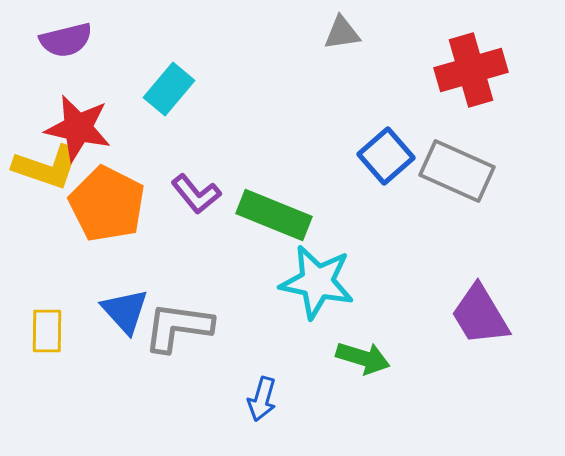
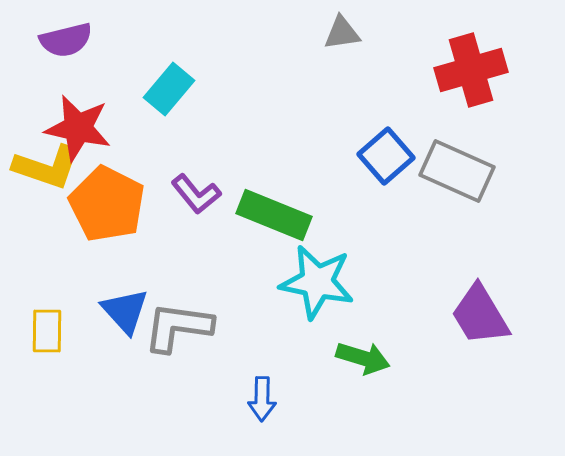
blue arrow: rotated 15 degrees counterclockwise
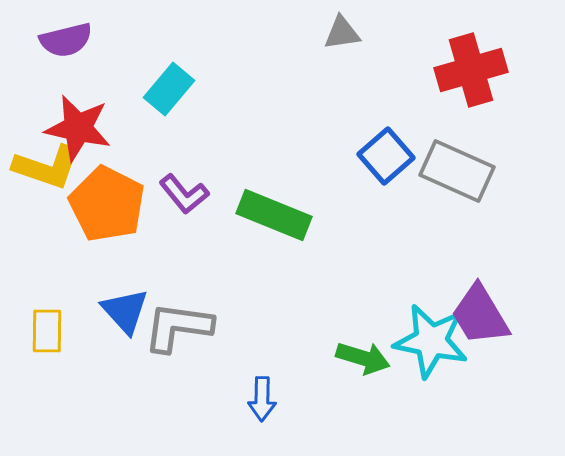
purple L-shape: moved 12 px left
cyan star: moved 114 px right, 59 px down
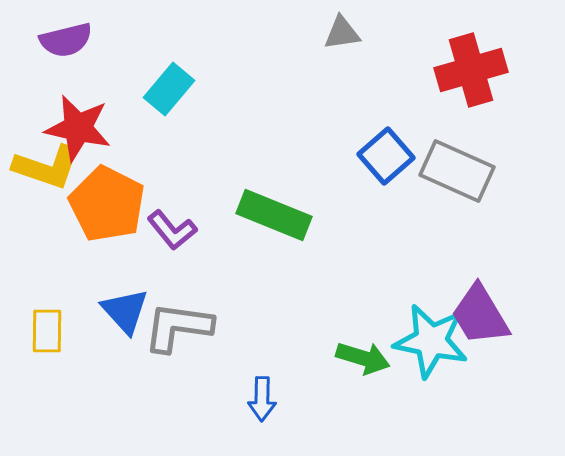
purple L-shape: moved 12 px left, 36 px down
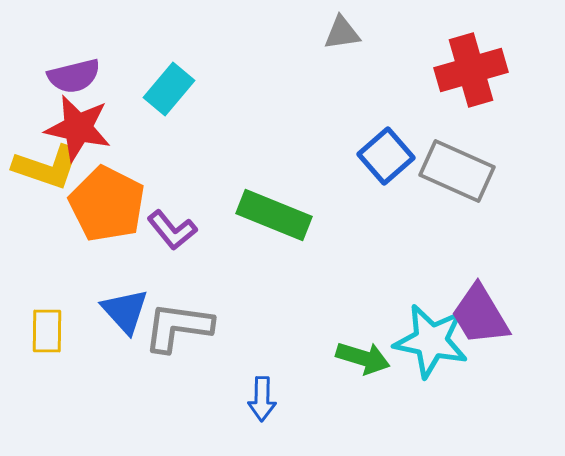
purple semicircle: moved 8 px right, 36 px down
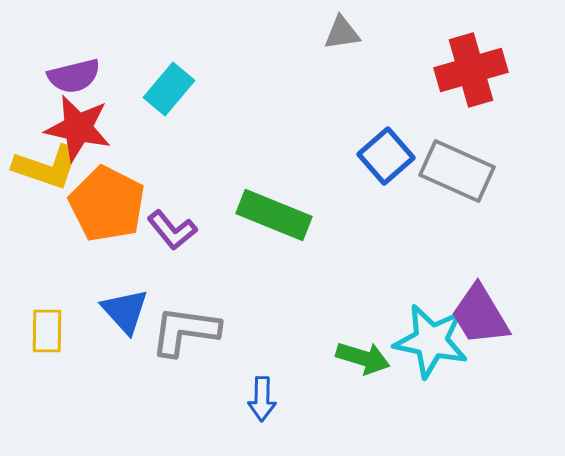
gray L-shape: moved 7 px right, 4 px down
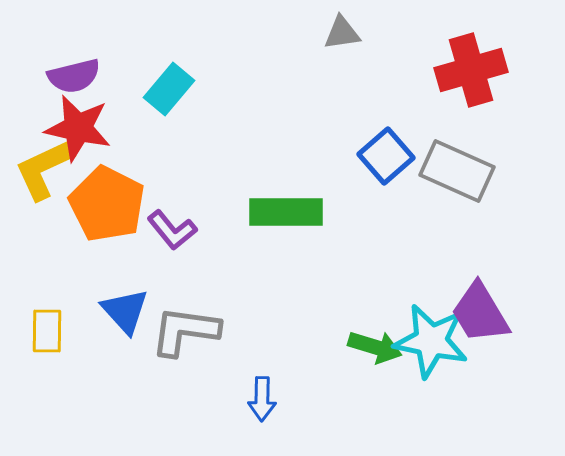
yellow L-shape: moved 3 px left, 2 px down; rotated 136 degrees clockwise
green rectangle: moved 12 px right, 3 px up; rotated 22 degrees counterclockwise
purple trapezoid: moved 2 px up
green arrow: moved 12 px right, 11 px up
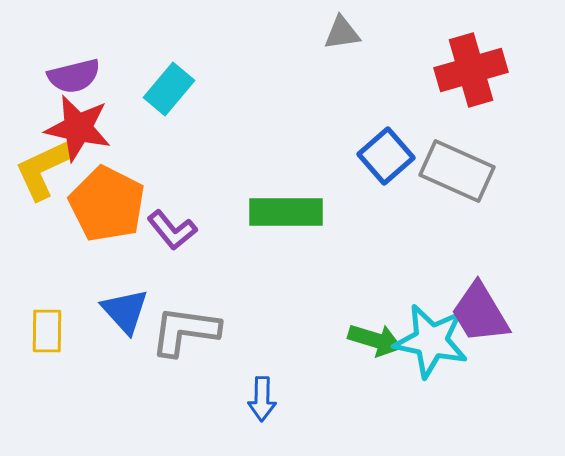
green arrow: moved 7 px up
